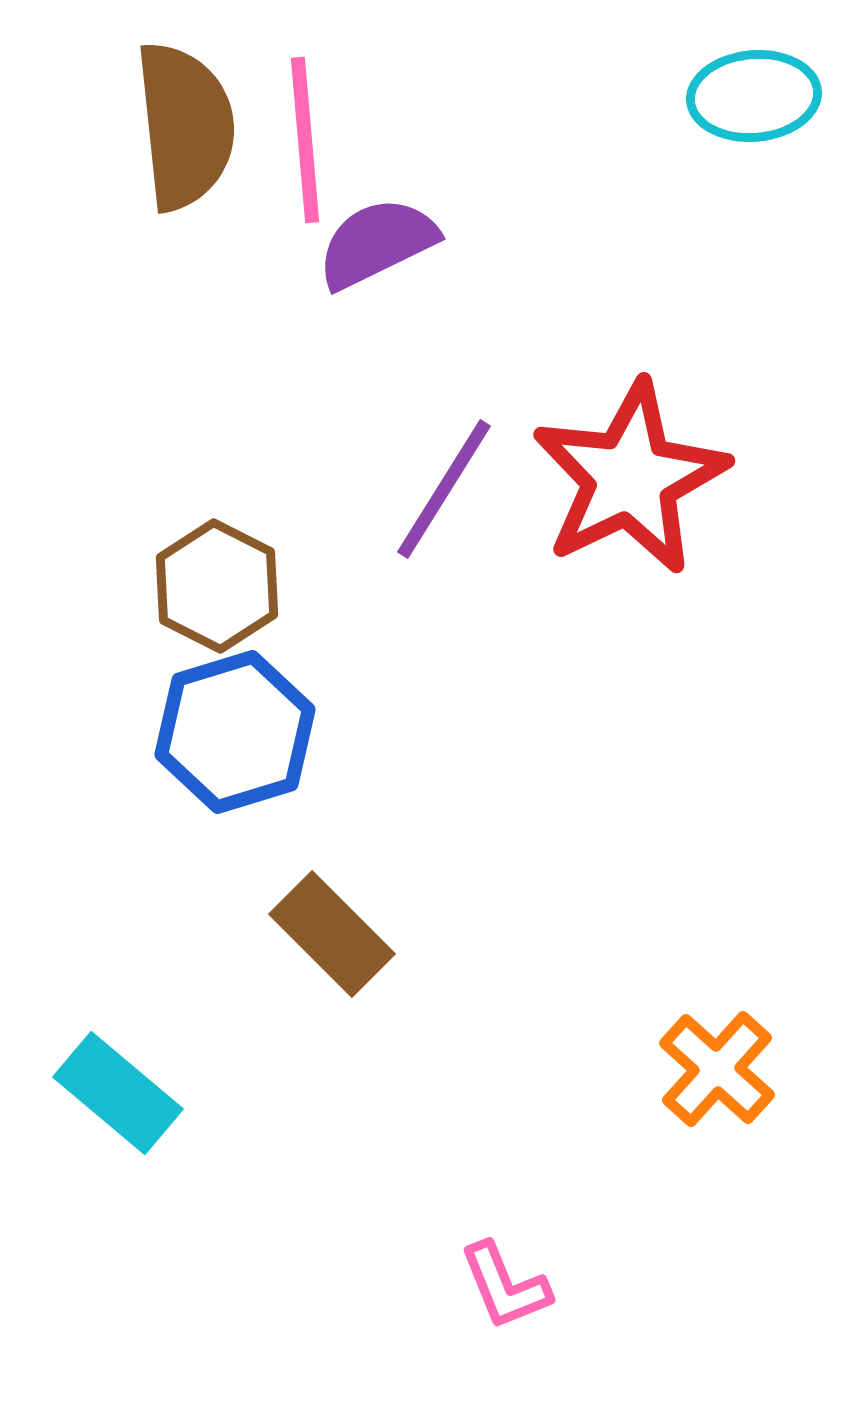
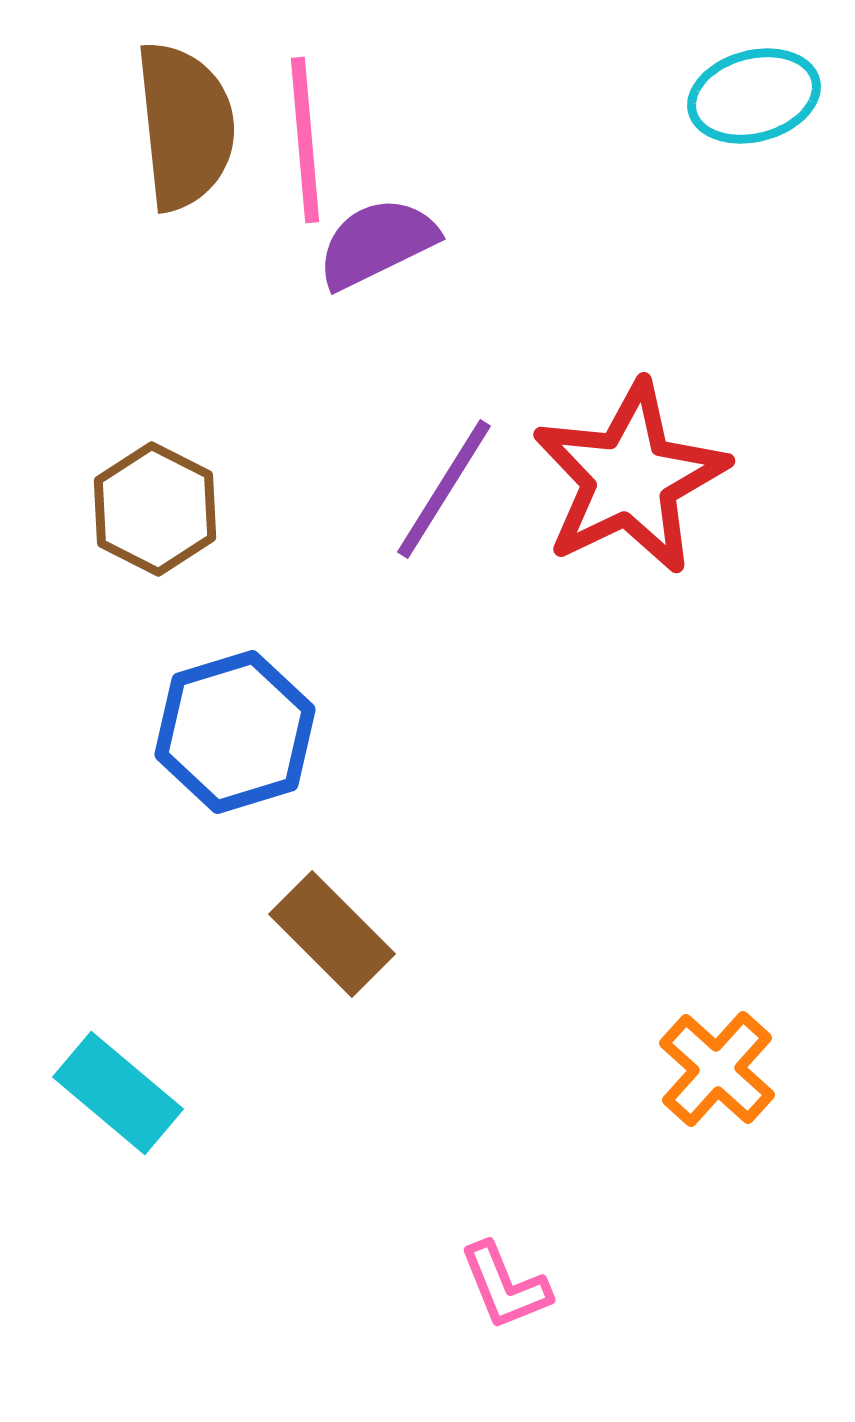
cyan ellipse: rotated 10 degrees counterclockwise
brown hexagon: moved 62 px left, 77 px up
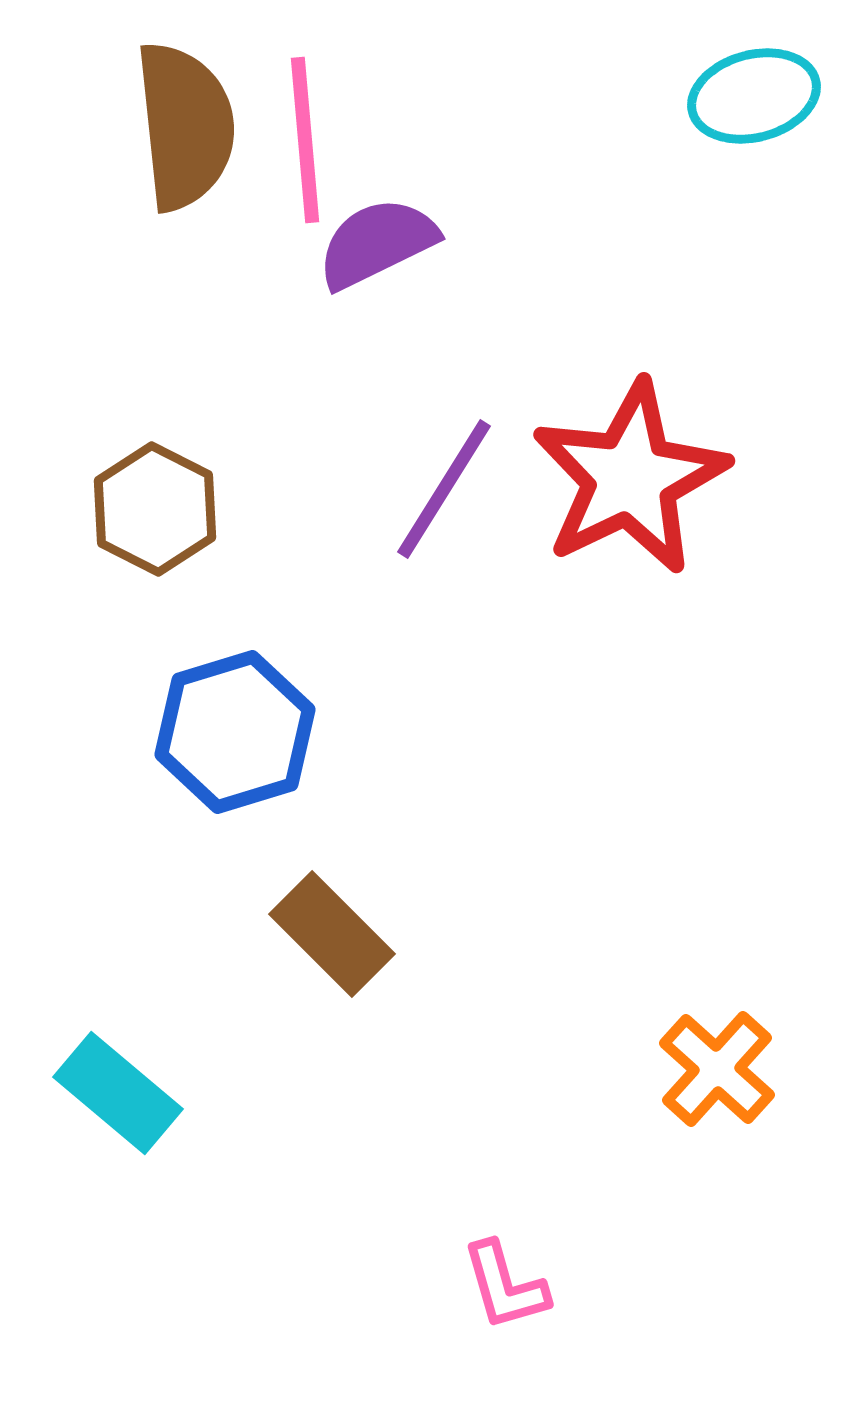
pink L-shape: rotated 6 degrees clockwise
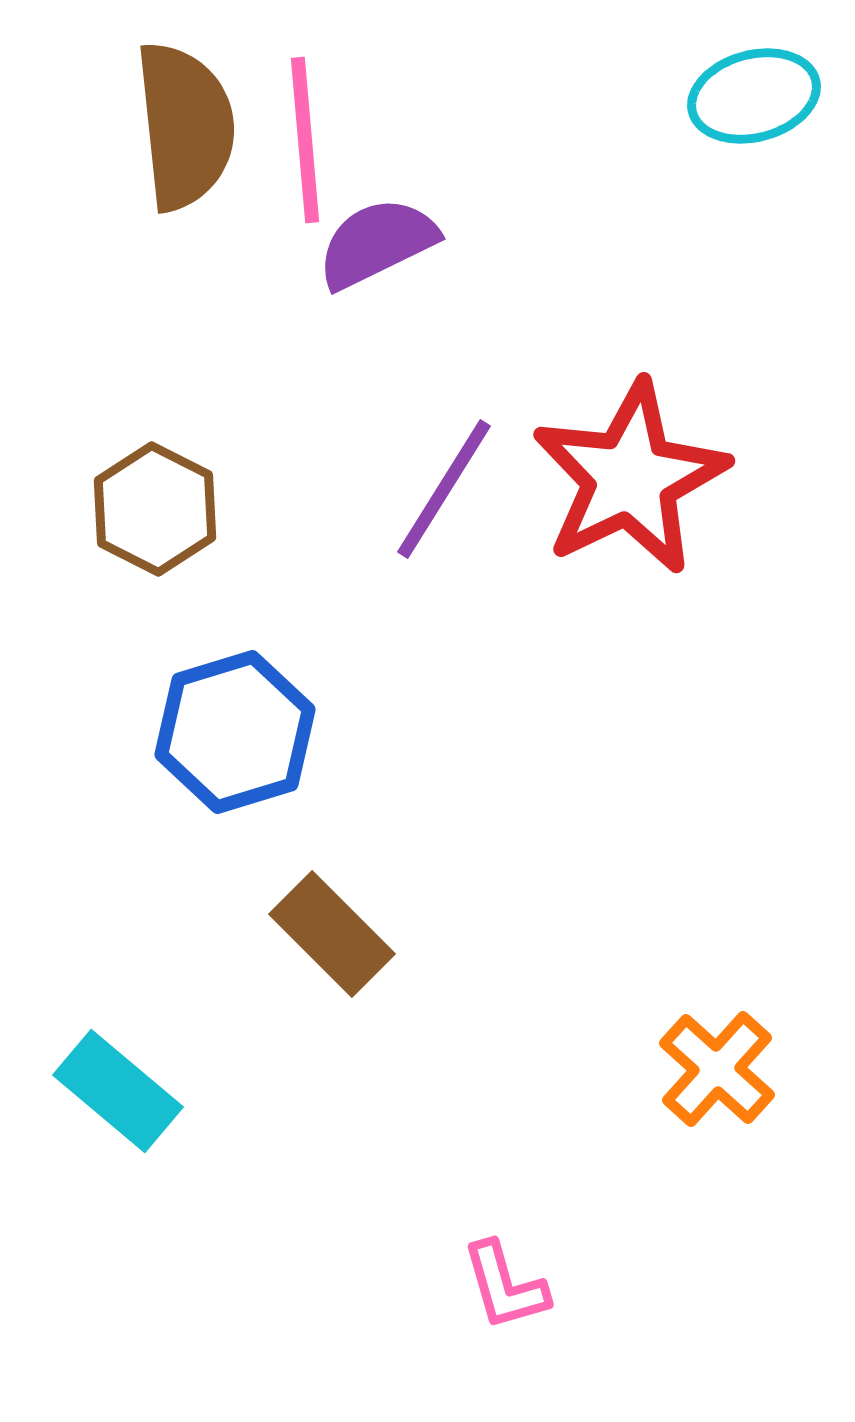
cyan rectangle: moved 2 px up
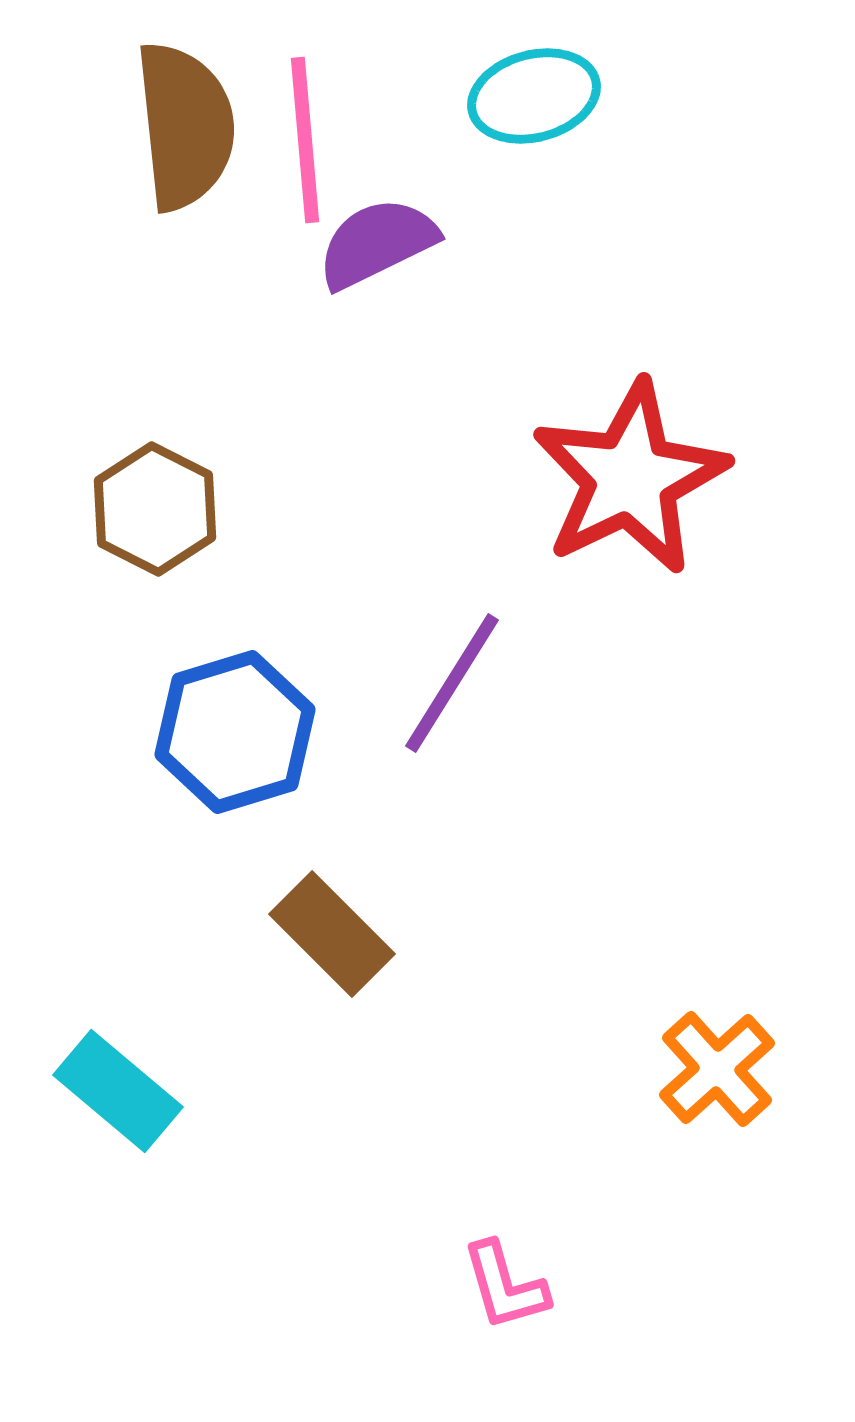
cyan ellipse: moved 220 px left
purple line: moved 8 px right, 194 px down
orange cross: rotated 6 degrees clockwise
